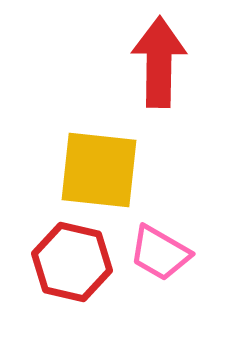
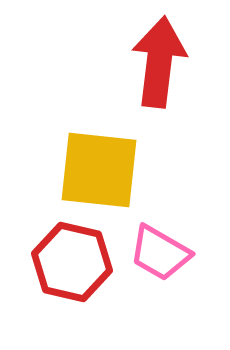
red arrow: rotated 6 degrees clockwise
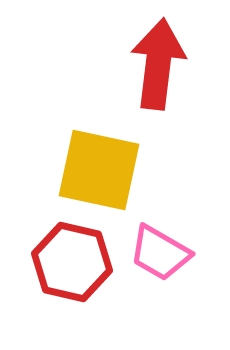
red arrow: moved 1 px left, 2 px down
yellow square: rotated 6 degrees clockwise
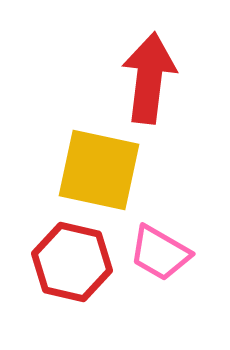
red arrow: moved 9 px left, 14 px down
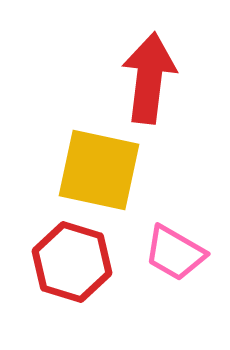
pink trapezoid: moved 15 px right
red hexagon: rotated 4 degrees clockwise
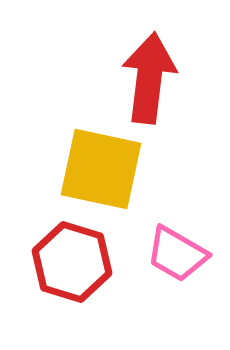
yellow square: moved 2 px right, 1 px up
pink trapezoid: moved 2 px right, 1 px down
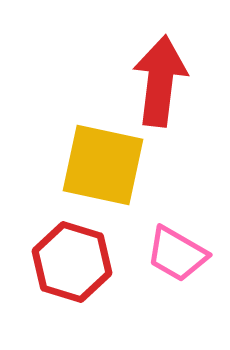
red arrow: moved 11 px right, 3 px down
yellow square: moved 2 px right, 4 px up
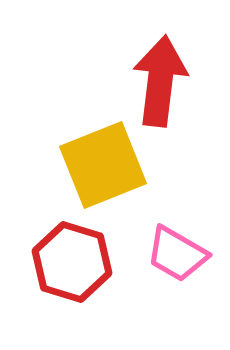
yellow square: rotated 34 degrees counterclockwise
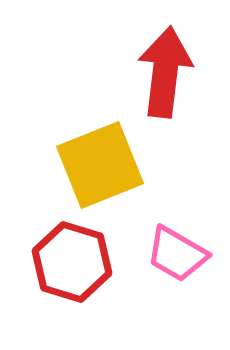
red arrow: moved 5 px right, 9 px up
yellow square: moved 3 px left
